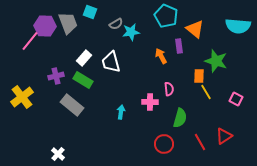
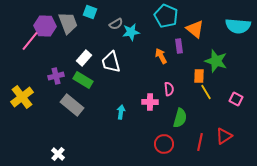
red line: rotated 42 degrees clockwise
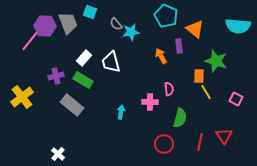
gray semicircle: rotated 80 degrees clockwise
red triangle: rotated 30 degrees counterclockwise
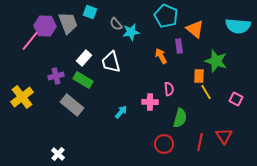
cyan arrow: rotated 32 degrees clockwise
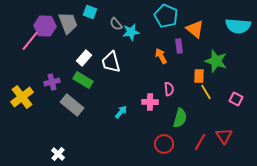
purple cross: moved 4 px left, 6 px down
red line: rotated 18 degrees clockwise
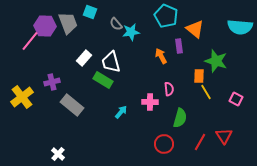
cyan semicircle: moved 2 px right, 1 px down
green rectangle: moved 20 px right
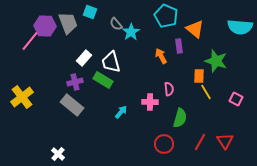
cyan star: rotated 24 degrees counterclockwise
purple cross: moved 23 px right
red triangle: moved 1 px right, 5 px down
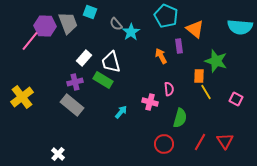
pink cross: rotated 14 degrees clockwise
